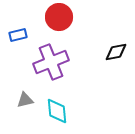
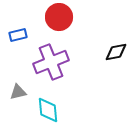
gray triangle: moved 7 px left, 8 px up
cyan diamond: moved 9 px left, 1 px up
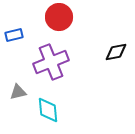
blue rectangle: moved 4 px left
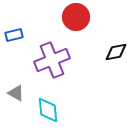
red circle: moved 17 px right
purple cross: moved 1 px right, 2 px up
gray triangle: moved 2 px left, 1 px down; rotated 42 degrees clockwise
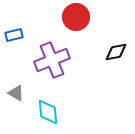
cyan diamond: moved 2 px down
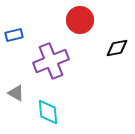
red circle: moved 4 px right, 3 px down
black diamond: moved 1 px right, 4 px up
purple cross: moved 1 px left, 1 px down
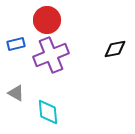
red circle: moved 33 px left
blue rectangle: moved 2 px right, 9 px down
black diamond: moved 2 px left, 1 px down
purple cross: moved 6 px up
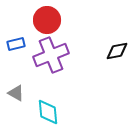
black diamond: moved 2 px right, 2 px down
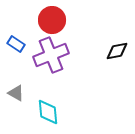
red circle: moved 5 px right
blue rectangle: rotated 48 degrees clockwise
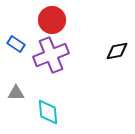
gray triangle: rotated 30 degrees counterclockwise
